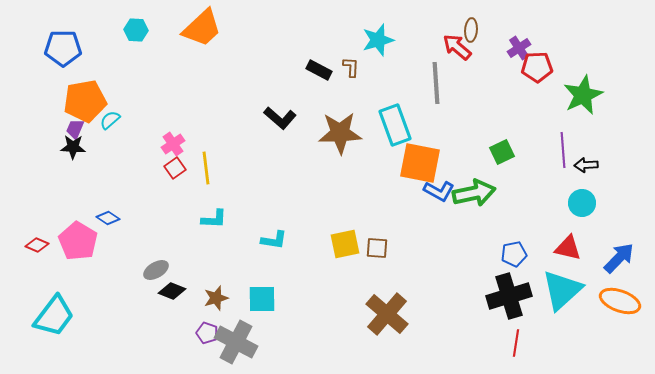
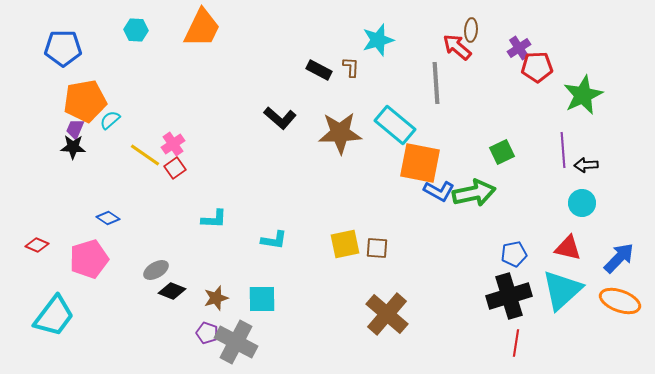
orange trapezoid at (202, 28): rotated 21 degrees counterclockwise
cyan rectangle at (395, 125): rotated 30 degrees counterclockwise
yellow line at (206, 168): moved 61 px left, 13 px up; rotated 48 degrees counterclockwise
pink pentagon at (78, 241): moved 11 px right, 18 px down; rotated 24 degrees clockwise
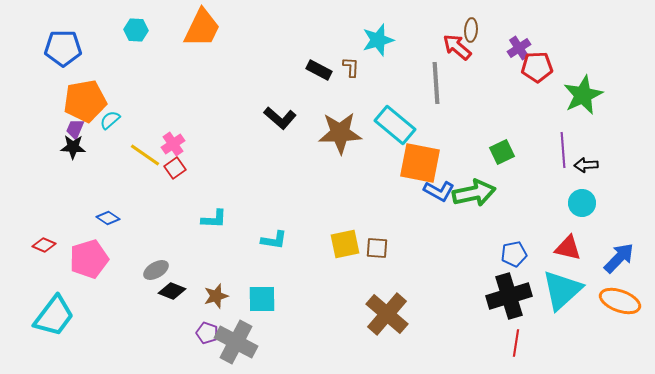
red diamond at (37, 245): moved 7 px right
brown star at (216, 298): moved 2 px up
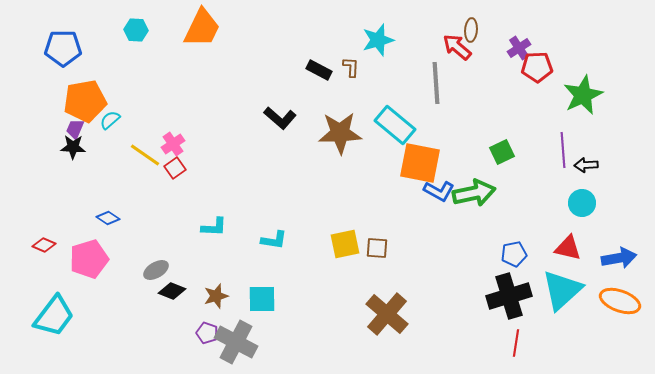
cyan L-shape at (214, 219): moved 8 px down
blue arrow at (619, 258): rotated 36 degrees clockwise
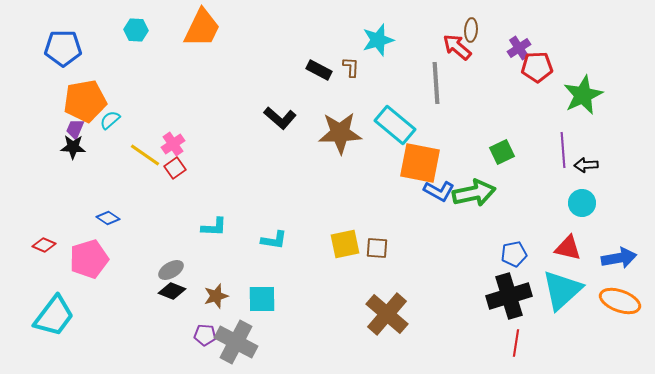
gray ellipse at (156, 270): moved 15 px right
purple pentagon at (207, 333): moved 2 px left, 2 px down; rotated 15 degrees counterclockwise
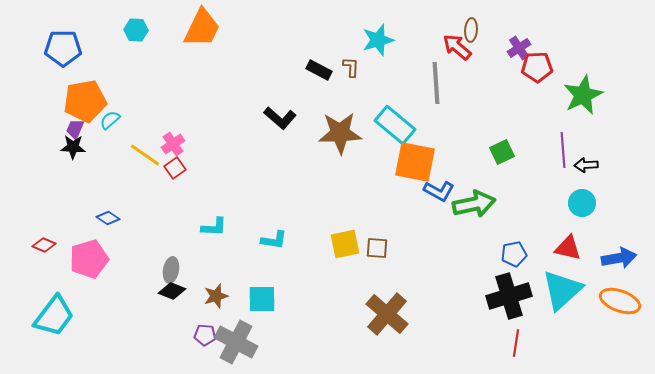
orange square at (420, 163): moved 5 px left, 1 px up
green arrow at (474, 193): moved 11 px down
gray ellipse at (171, 270): rotated 50 degrees counterclockwise
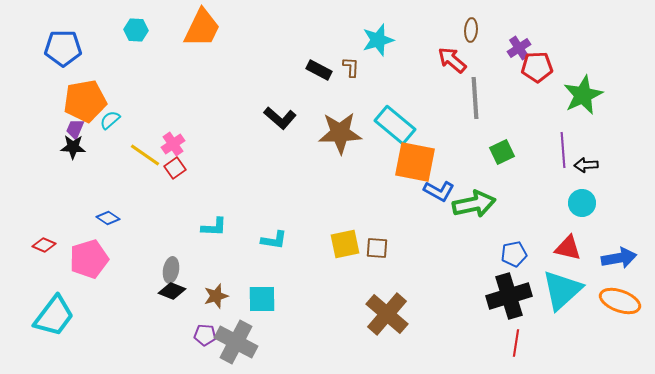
red arrow at (457, 47): moved 5 px left, 13 px down
gray line at (436, 83): moved 39 px right, 15 px down
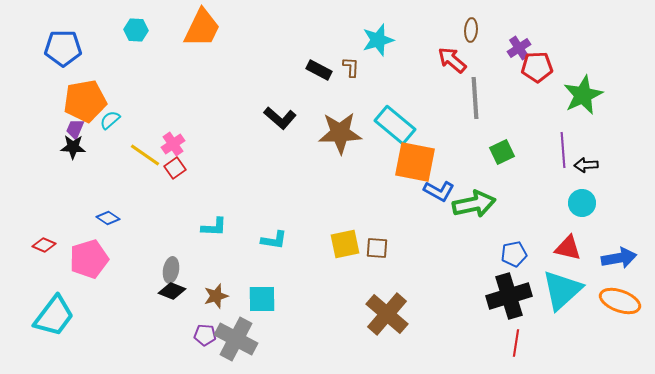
gray cross at (236, 342): moved 3 px up
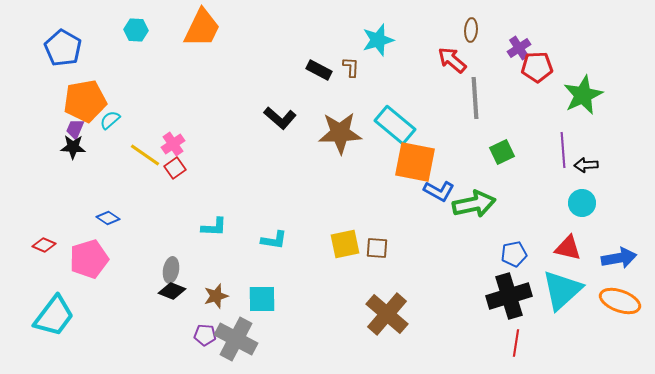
blue pentagon at (63, 48): rotated 30 degrees clockwise
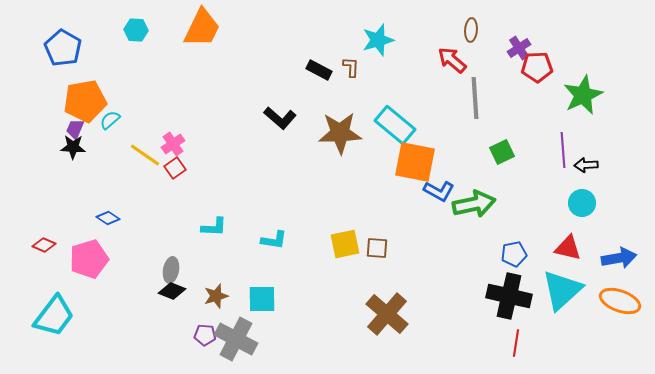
black cross at (509, 296): rotated 30 degrees clockwise
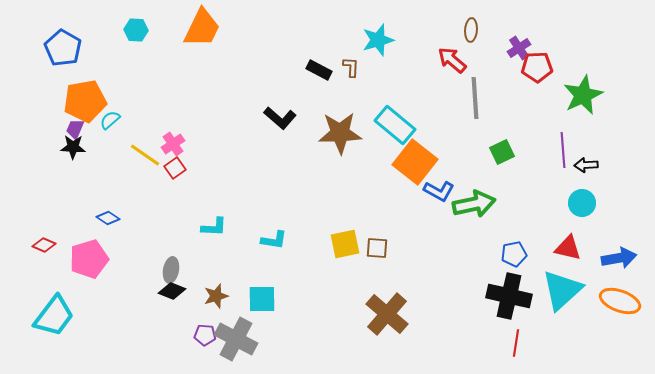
orange square at (415, 162): rotated 27 degrees clockwise
